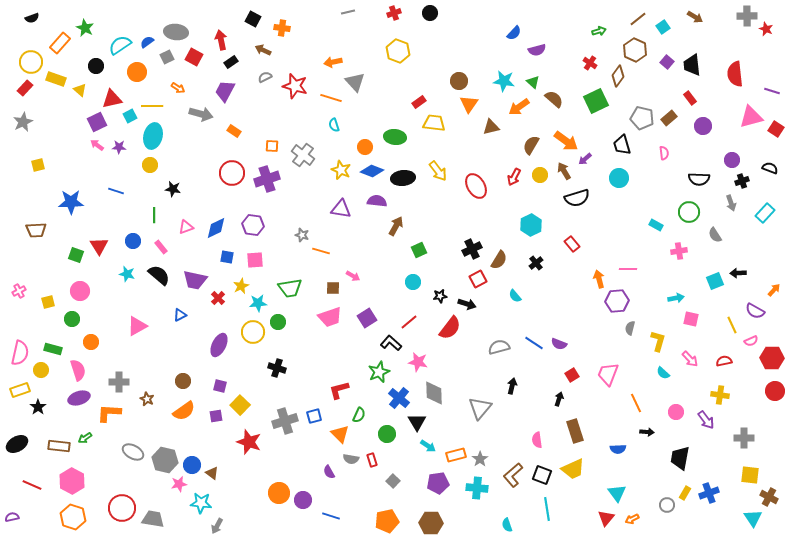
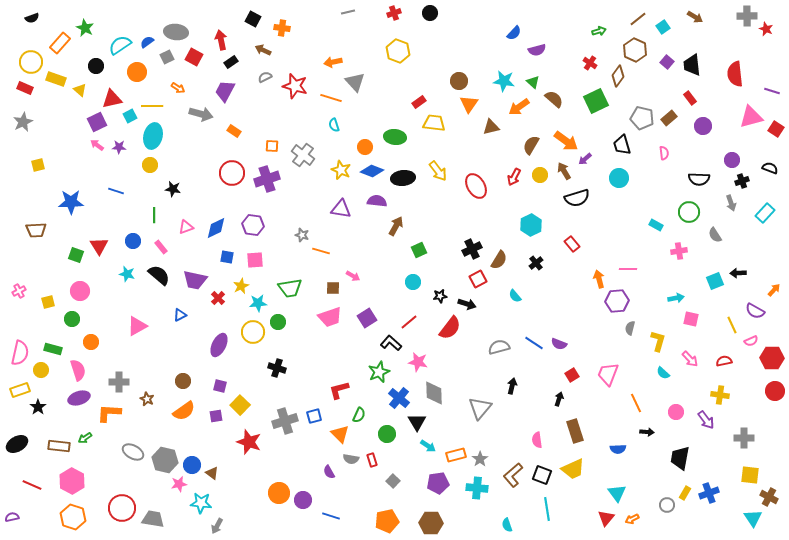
red rectangle at (25, 88): rotated 70 degrees clockwise
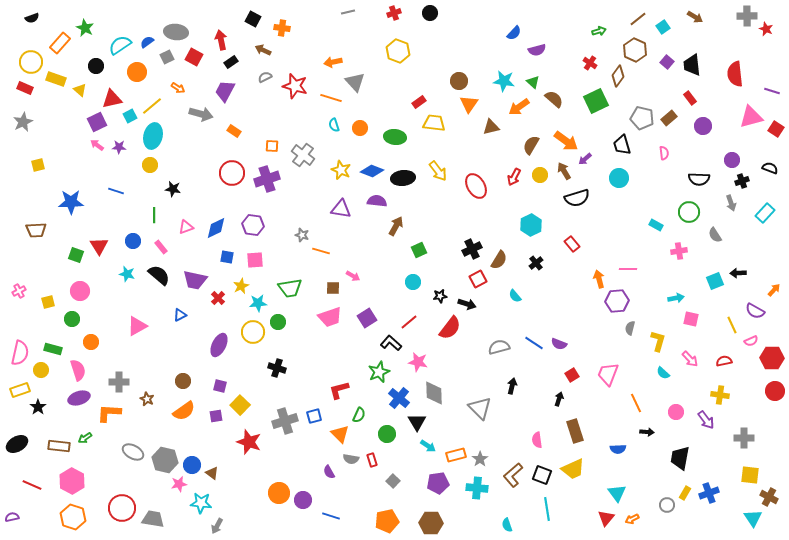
yellow line at (152, 106): rotated 40 degrees counterclockwise
orange circle at (365, 147): moved 5 px left, 19 px up
gray triangle at (480, 408): rotated 25 degrees counterclockwise
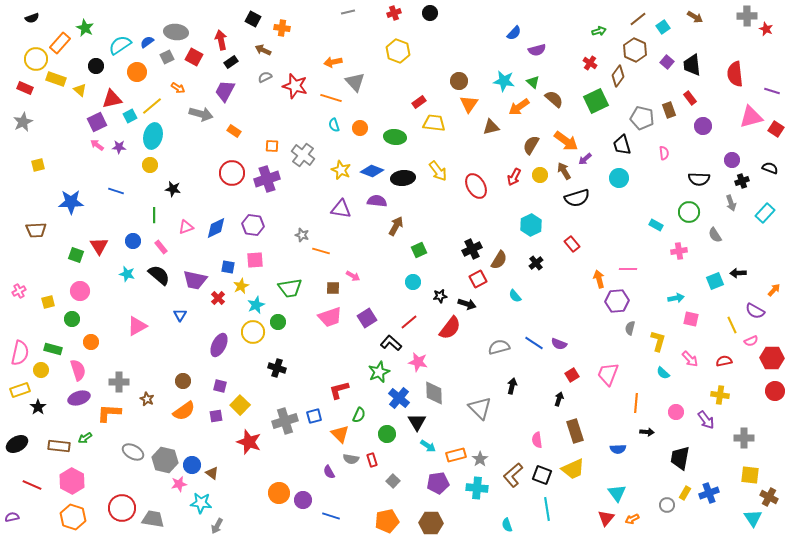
yellow circle at (31, 62): moved 5 px right, 3 px up
brown rectangle at (669, 118): moved 8 px up; rotated 70 degrees counterclockwise
blue square at (227, 257): moved 1 px right, 10 px down
cyan star at (258, 303): moved 2 px left, 2 px down; rotated 18 degrees counterclockwise
blue triangle at (180, 315): rotated 32 degrees counterclockwise
orange line at (636, 403): rotated 30 degrees clockwise
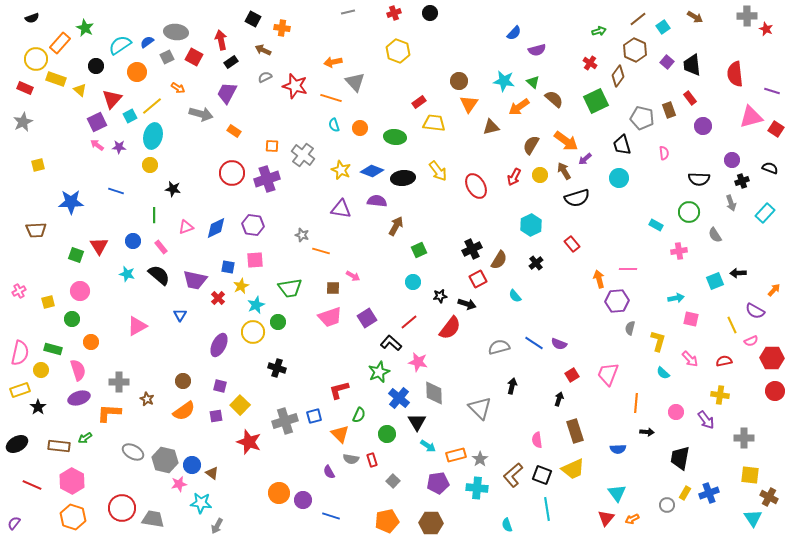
purple trapezoid at (225, 91): moved 2 px right, 2 px down
red triangle at (112, 99): rotated 35 degrees counterclockwise
purple semicircle at (12, 517): moved 2 px right, 6 px down; rotated 40 degrees counterclockwise
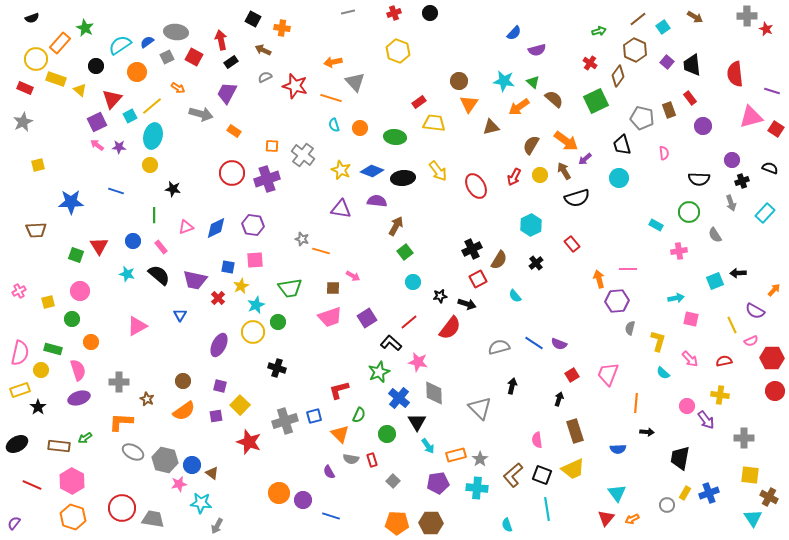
gray star at (302, 235): moved 4 px down
green square at (419, 250): moved 14 px left, 2 px down; rotated 14 degrees counterclockwise
pink circle at (676, 412): moved 11 px right, 6 px up
orange L-shape at (109, 413): moved 12 px right, 9 px down
cyan arrow at (428, 446): rotated 21 degrees clockwise
orange pentagon at (387, 521): moved 10 px right, 2 px down; rotated 15 degrees clockwise
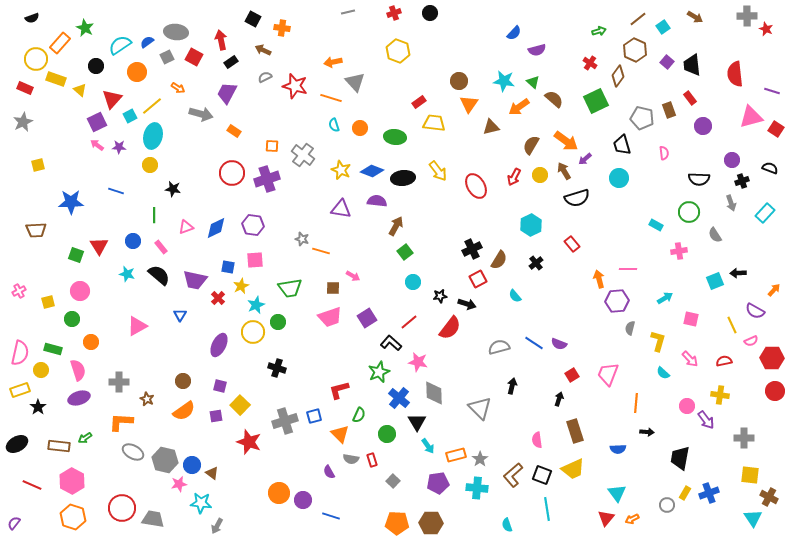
cyan arrow at (676, 298): moved 11 px left; rotated 21 degrees counterclockwise
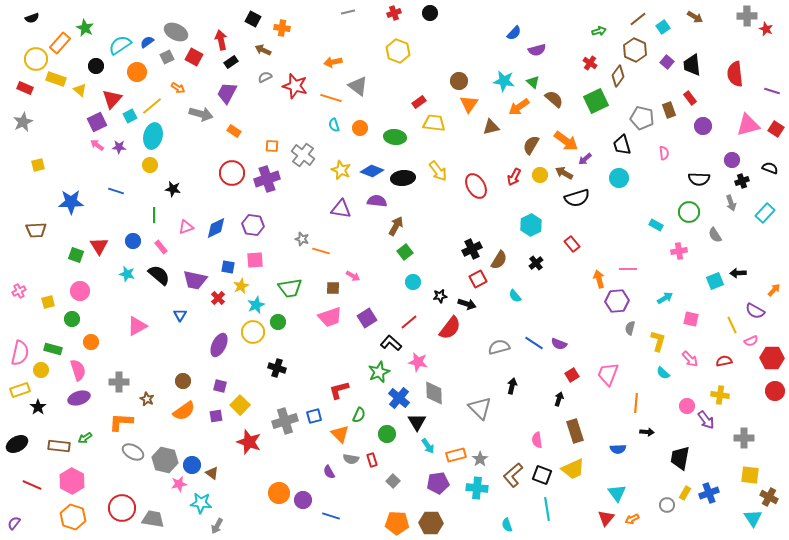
gray ellipse at (176, 32): rotated 20 degrees clockwise
gray triangle at (355, 82): moved 3 px right, 4 px down; rotated 10 degrees counterclockwise
pink triangle at (751, 117): moved 3 px left, 8 px down
brown arrow at (564, 171): moved 2 px down; rotated 30 degrees counterclockwise
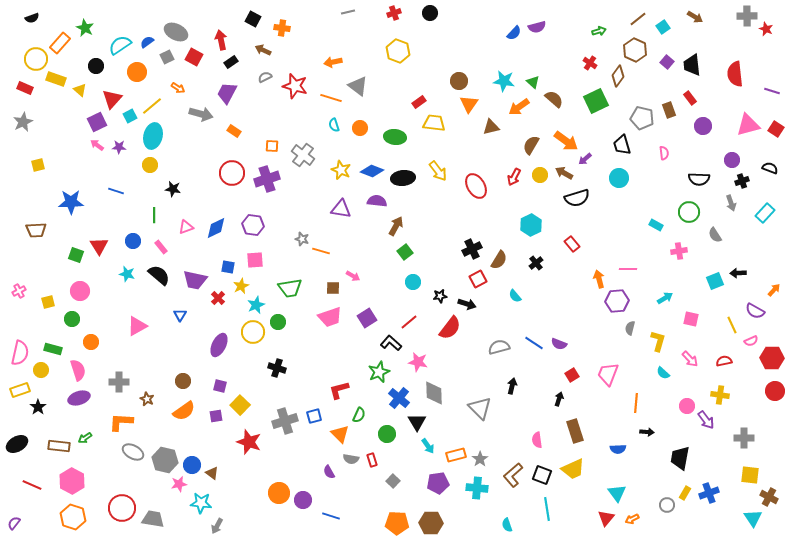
purple semicircle at (537, 50): moved 23 px up
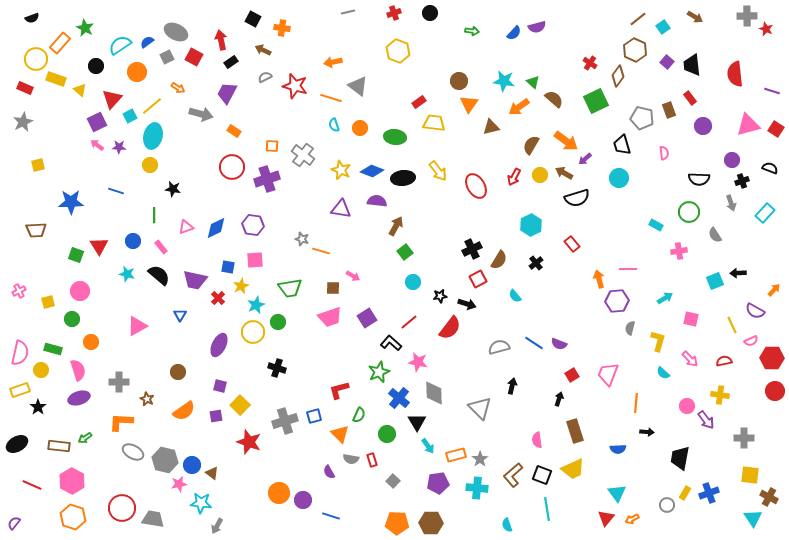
green arrow at (599, 31): moved 127 px left; rotated 24 degrees clockwise
red circle at (232, 173): moved 6 px up
brown circle at (183, 381): moved 5 px left, 9 px up
